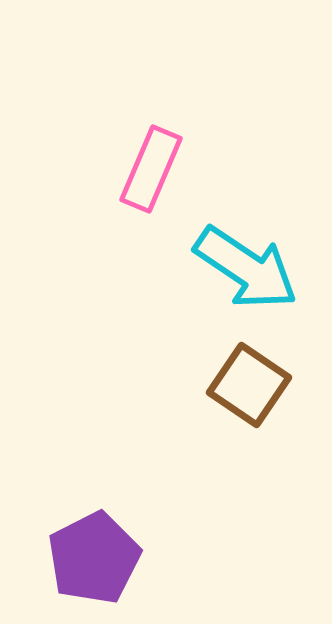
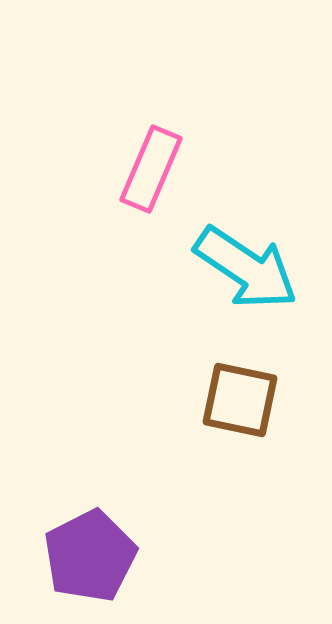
brown square: moved 9 px left, 15 px down; rotated 22 degrees counterclockwise
purple pentagon: moved 4 px left, 2 px up
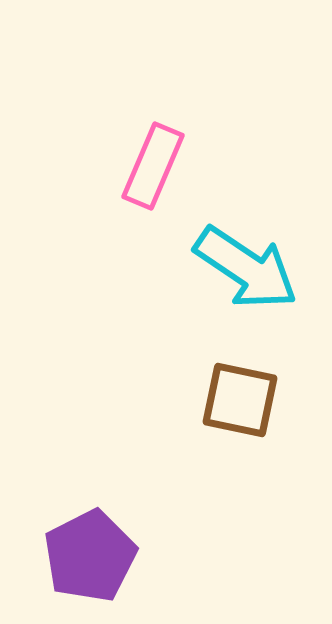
pink rectangle: moved 2 px right, 3 px up
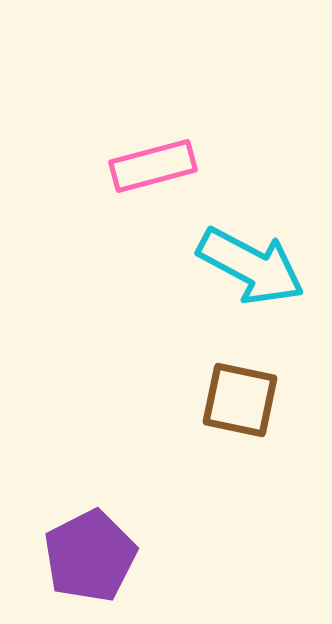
pink rectangle: rotated 52 degrees clockwise
cyan arrow: moved 5 px right, 2 px up; rotated 6 degrees counterclockwise
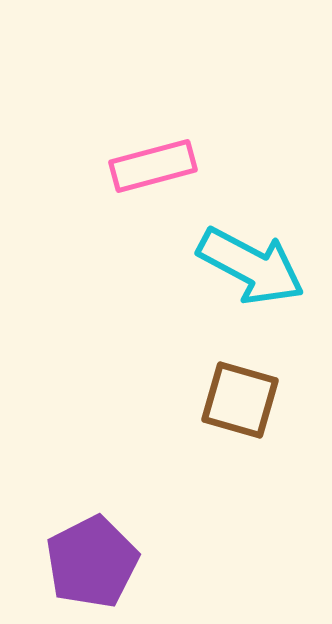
brown square: rotated 4 degrees clockwise
purple pentagon: moved 2 px right, 6 px down
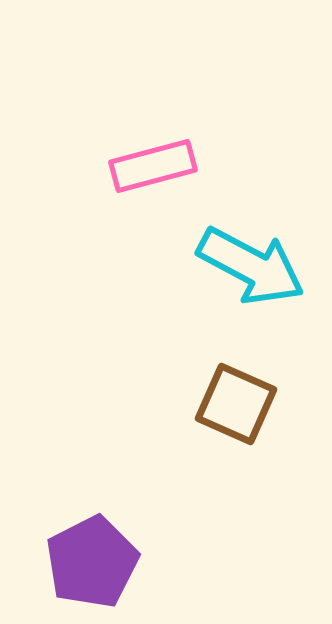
brown square: moved 4 px left, 4 px down; rotated 8 degrees clockwise
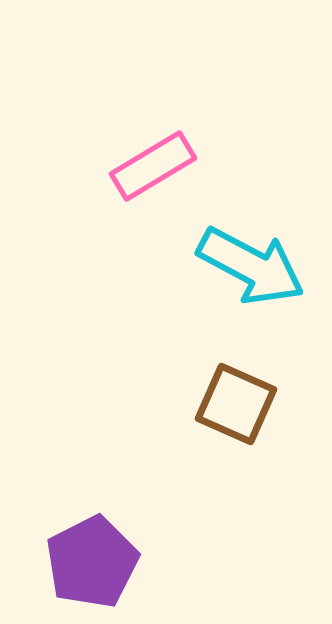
pink rectangle: rotated 16 degrees counterclockwise
